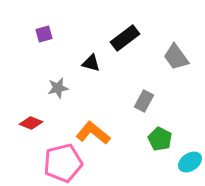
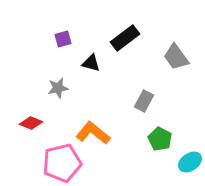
purple square: moved 19 px right, 5 px down
pink pentagon: moved 1 px left
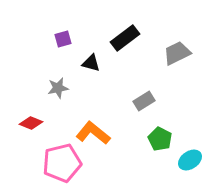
gray trapezoid: moved 1 px right, 4 px up; rotated 100 degrees clockwise
gray rectangle: rotated 30 degrees clockwise
cyan ellipse: moved 2 px up
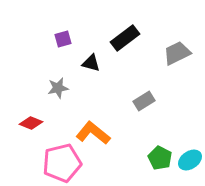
green pentagon: moved 19 px down
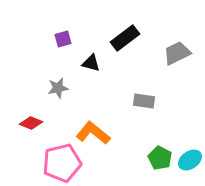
gray rectangle: rotated 40 degrees clockwise
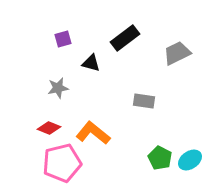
red diamond: moved 18 px right, 5 px down
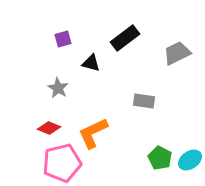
gray star: rotated 30 degrees counterclockwise
orange L-shape: rotated 64 degrees counterclockwise
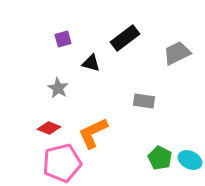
cyan ellipse: rotated 60 degrees clockwise
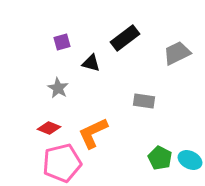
purple square: moved 1 px left, 3 px down
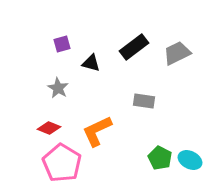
black rectangle: moved 9 px right, 9 px down
purple square: moved 2 px down
orange L-shape: moved 4 px right, 2 px up
pink pentagon: rotated 27 degrees counterclockwise
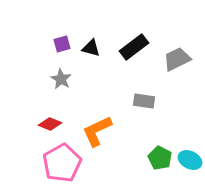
gray trapezoid: moved 6 px down
black triangle: moved 15 px up
gray star: moved 3 px right, 9 px up
red diamond: moved 1 px right, 4 px up
pink pentagon: rotated 12 degrees clockwise
